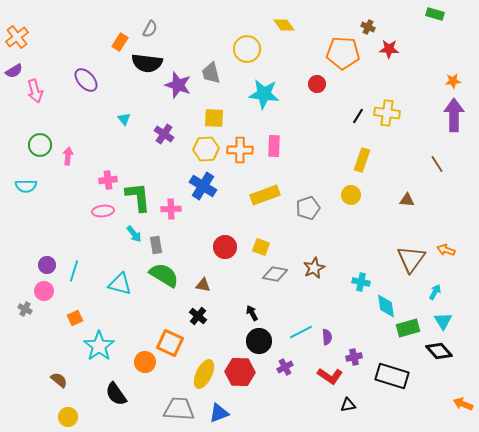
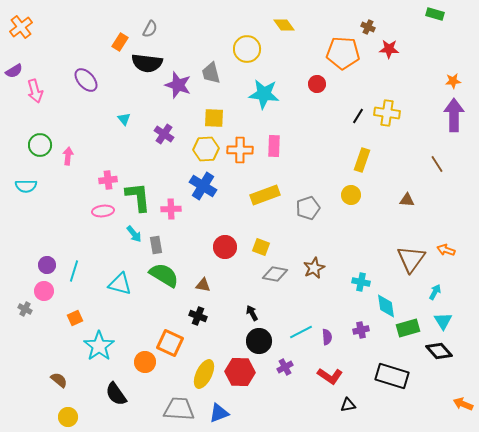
orange cross at (17, 37): moved 4 px right, 10 px up
black cross at (198, 316): rotated 18 degrees counterclockwise
purple cross at (354, 357): moved 7 px right, 27 px up
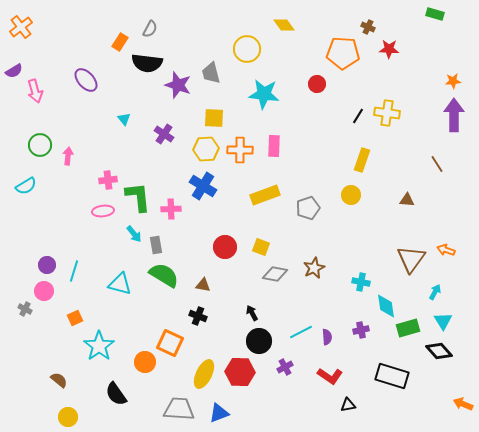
cyan semicircle at (26, 186): rotated 30 degrees counterclockwise
